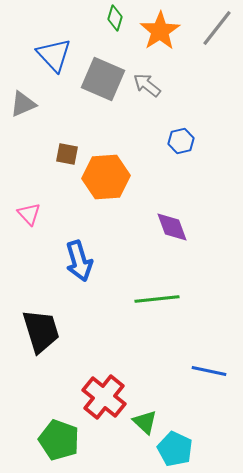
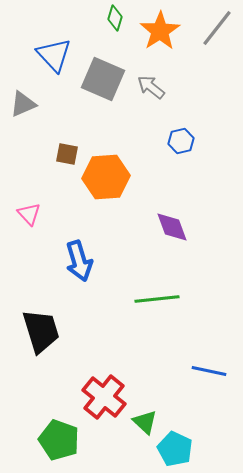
gray arrow: moved 4 px right, 2 px down
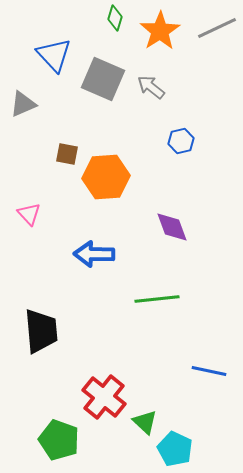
gray line: rotated 27 degrees clockwise
blue arrow: moved 15 px right, 7 px up; rotated 108 degrees clockwise
black trapezoid: rotated 12 degrees clockwise
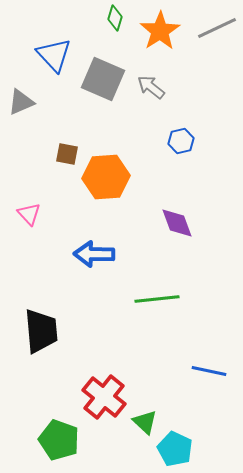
gray triangle: moved 2 px left, 2 px up
purple diamond: moved 5 px right, 4 px up
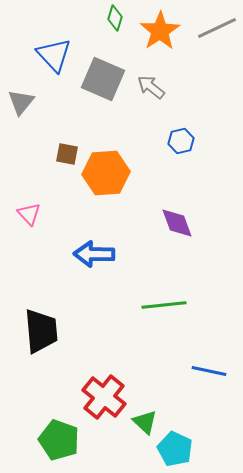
gray triangle: rotated 28 degrees counterclockwise
orange hexagon: moved 4 px up
green line: moved 7 px right, 6 px down
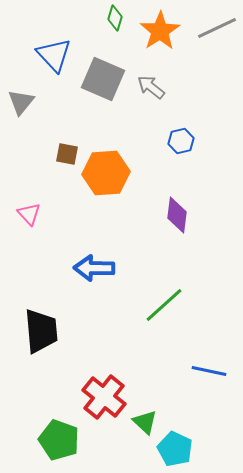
purple diamond: moved 8 px up; rotated 27 degrees clockwise
blue arrow: moved 14 px down
green line: rotated 36 degrees counterclockwise
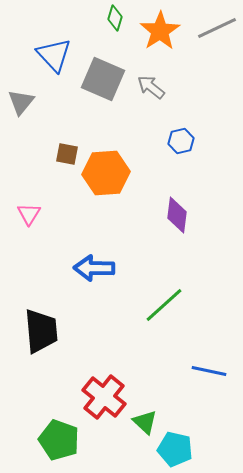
pink triangle: rotated 15 degrees clockwise
cyan pentagon: rotated 12 degrees counterclockwise
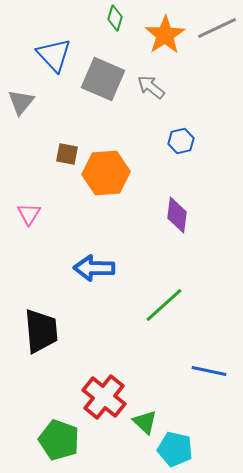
orange star: moved 5 px right, 4 px down
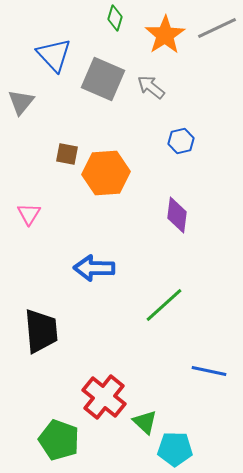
cyan pentagon: rotated 12 degrees counterclockwise
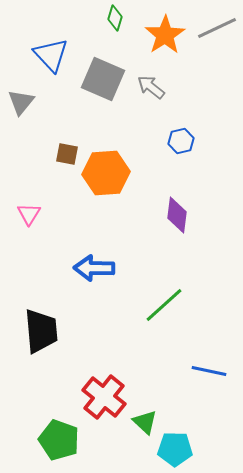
blue triangle: moved 3 px left
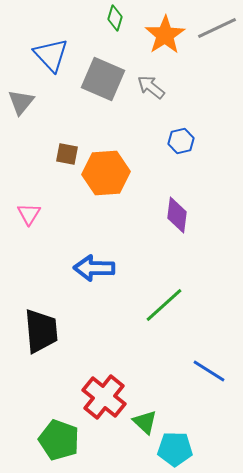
blue line: rotated 20 degrees clockwise
